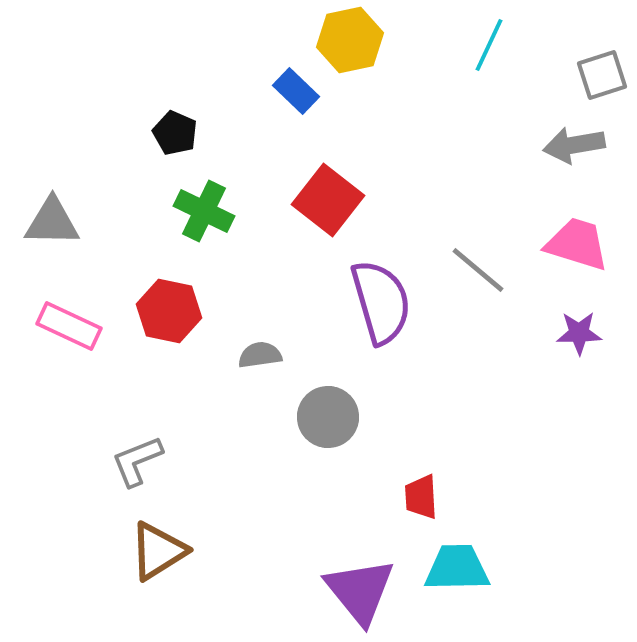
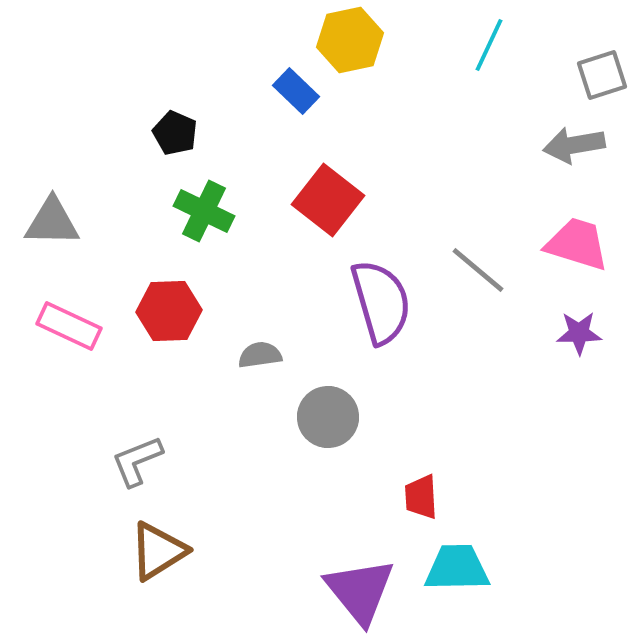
red hexagon: rotated 14 degrees counterclockwise
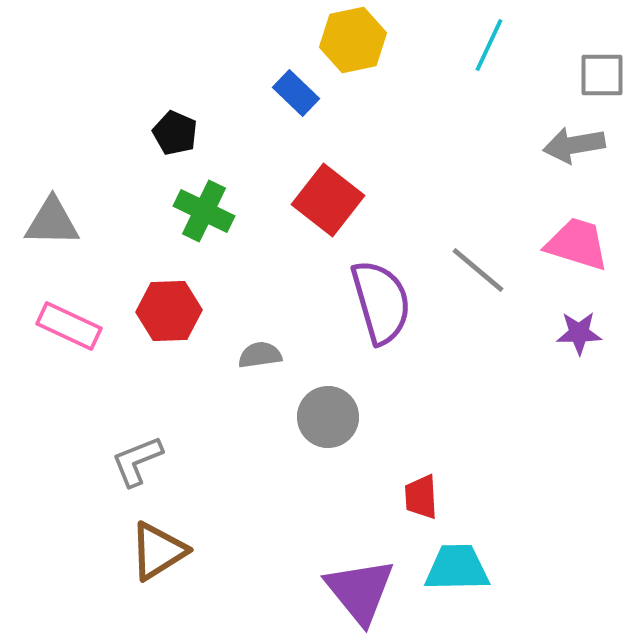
yellow hexagon: moved 3 px right
gray square: rotated 18 degrees clockwise
blue rectangle: moved 2 px down
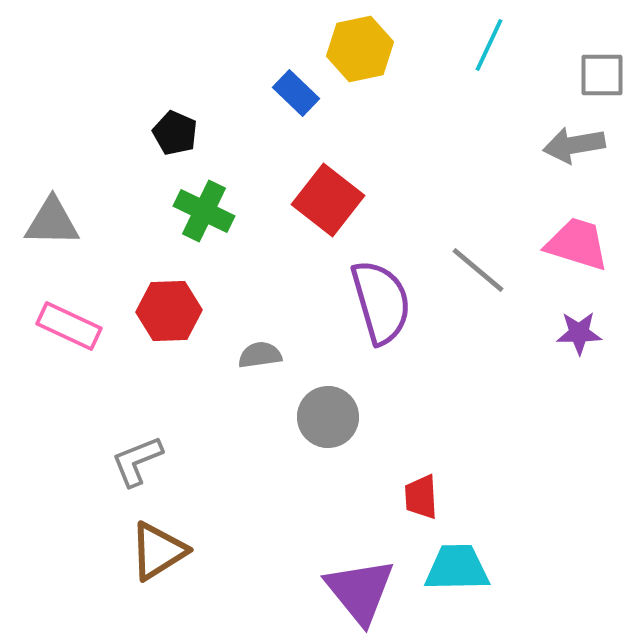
yellow hexagon: moved 7 px right, 9 px down
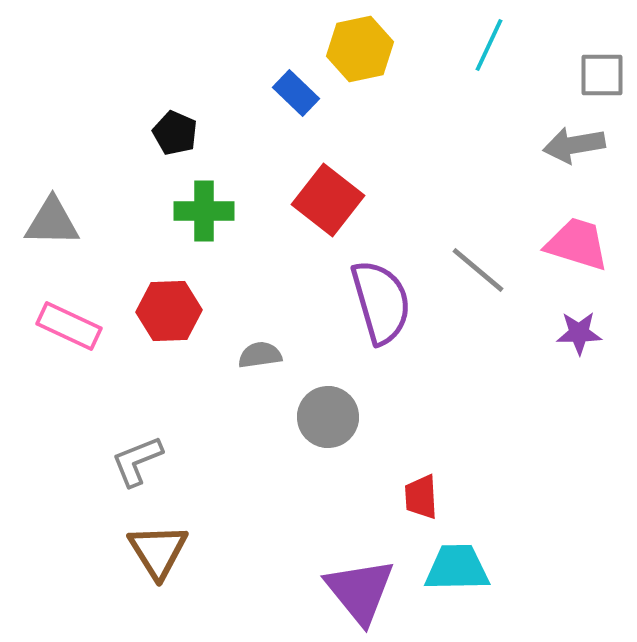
green cross: rotated 26 degrees counterclockwise
brown triangle: rotated 30 degrees counterclockwise
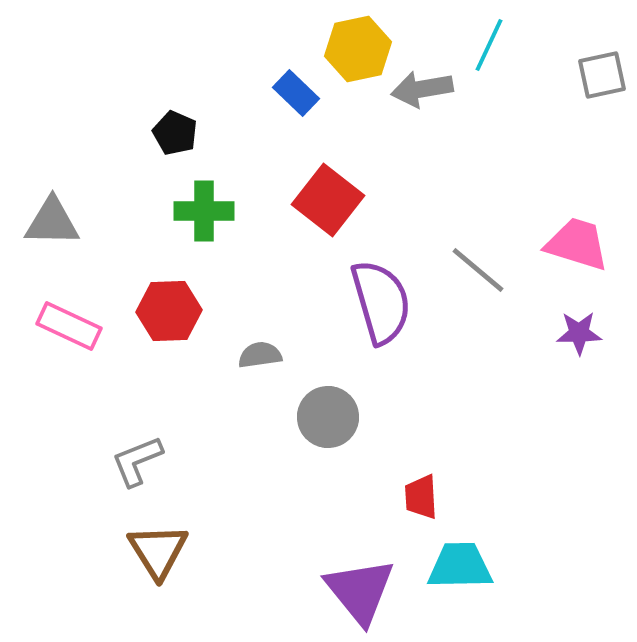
yellow hexagon: moved 2 px left
gray square: rotated 12 degrees counterclockwise
gray arrow: moved 152 px left, 56 px up
cyan trapezoid: moved 3 px right, 2 px up
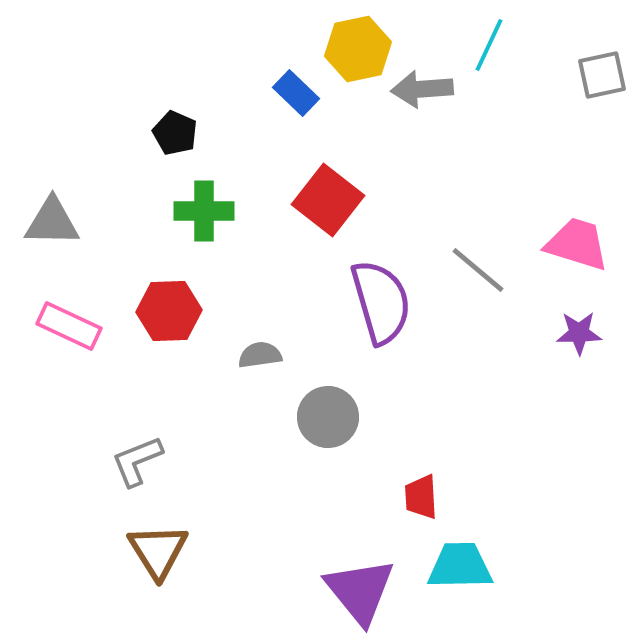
gray arrow: rotated 6 degrees clockwise
